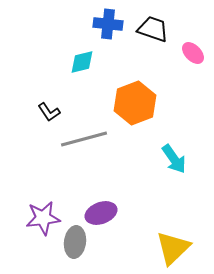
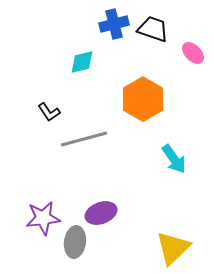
blue cross: moved 6 px right; rotated 20 degrees counterclockwise
orange hexagon: moved 8 px right, 4 px up; rotated 9 degrees counterclockwise
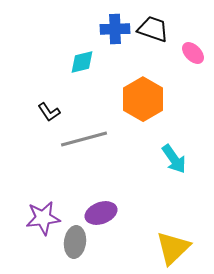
blue cross: moved 1 px right, 5 px down; rotated 12 degrees clockwise
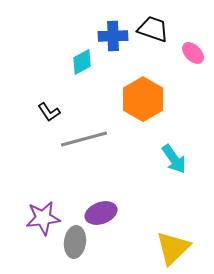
blue cross: moved 2 px left, 7 px down
cyan diamond: rotated 16 degrees counterclockwise
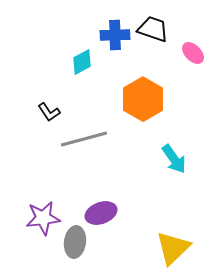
blue cross: moved 2 px right, 1 px up
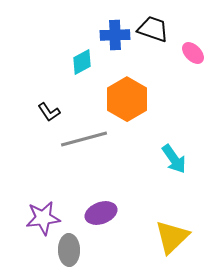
orange hexagon: moved 16 px left
gray ellipse: moved 6 px left, 8 px down; rotated 8 degrees counterclockwise
yellow triangle: moved 1 px left, 11 px up
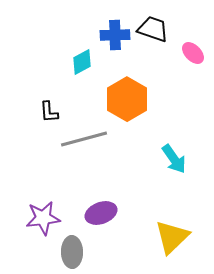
black L-shape: rotated 30 degrees clockwise
gray ellipse: moved 3 px right, 2 px down
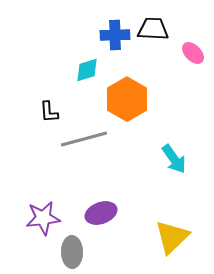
black trapezoid: rotated 16 degrees counterclockwise
cyan diamond: moved 5 px right, 8 px down; rotated 12 degrees clockwise
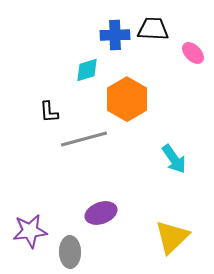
purple star: moved 13 px left, 13 px down
gray ellipse: moved 2 px left
